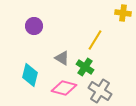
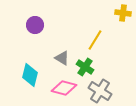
purple circle: moved 1 px right, 1 px up
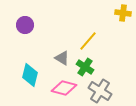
purple circle: moved 10 px left
yellow line: moved 7 px left, 1 px down; rotated 10 degrees clockwise
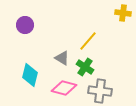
gray cross: rotated 25 degrees counterclockwise
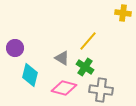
purple circle: moved 10 px left, 23 px down
gray cross: moved 1 px right, 1 px up
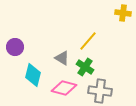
purple circle: moved 1 px up
cyan diamond: moved 3 px right
gray cross: moved 1 px left, 1 px down
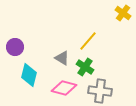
yellow cross: rotated 28 degrees clockwise
cyan diamond: moved 4 px left
